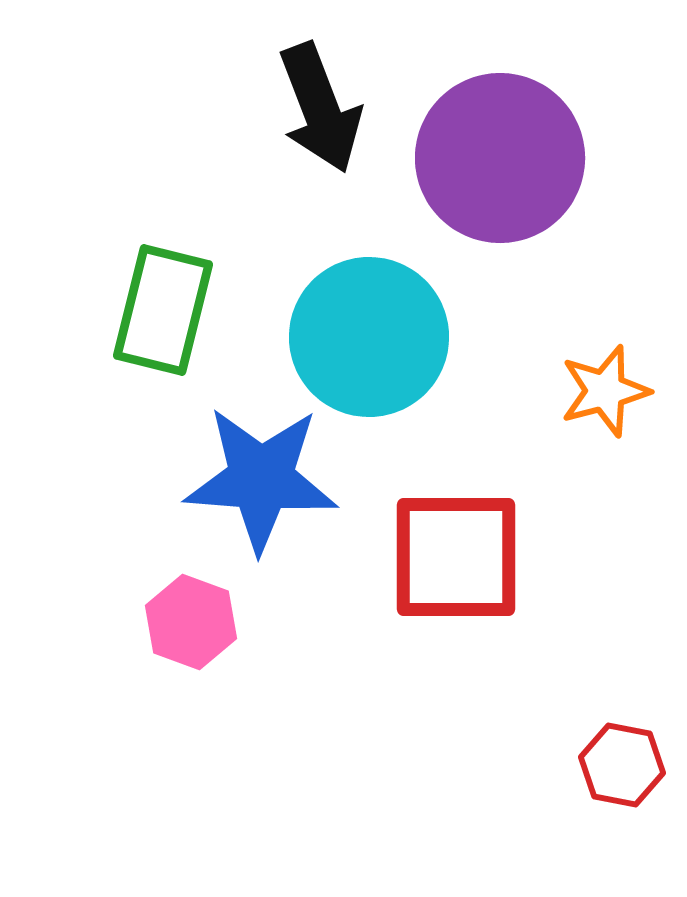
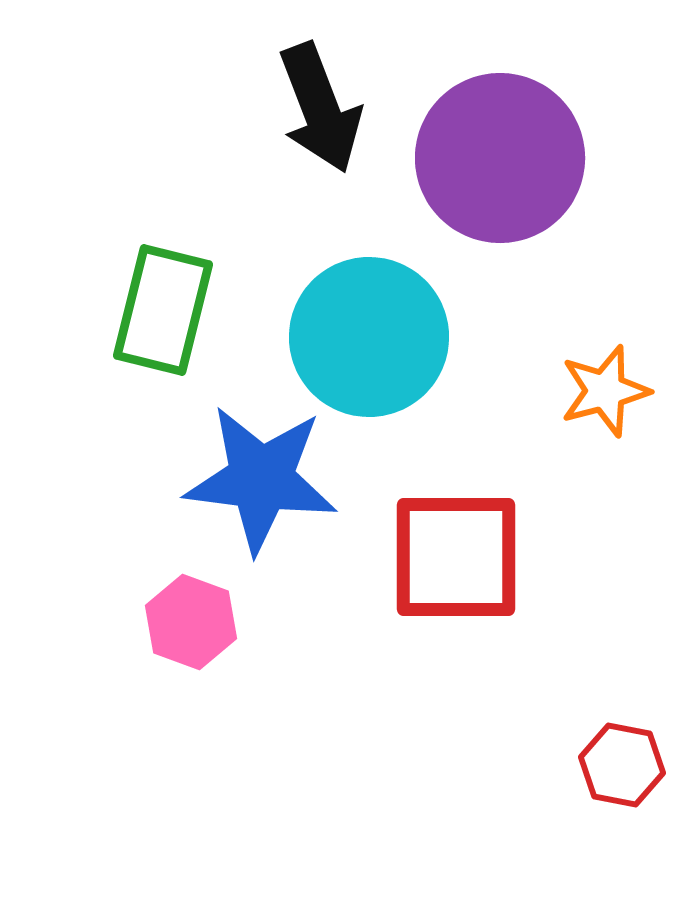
blue star: rotated 3 degrees clockwise
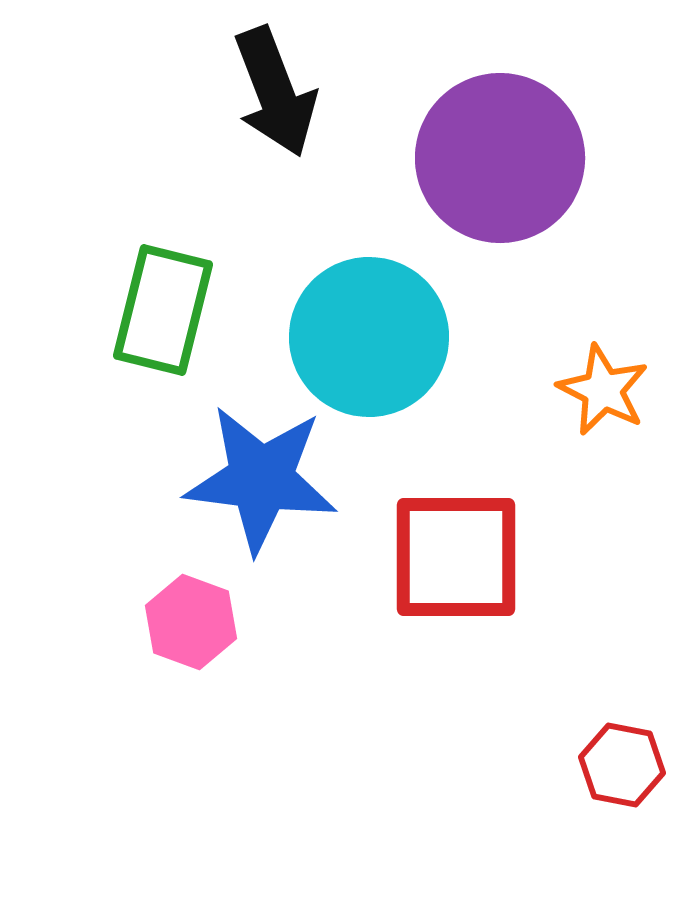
black arrow: moved 45 px left, 16 px up
orange star: moved 2 px left, 1 px up; rotated 30 degrees counterclockwise
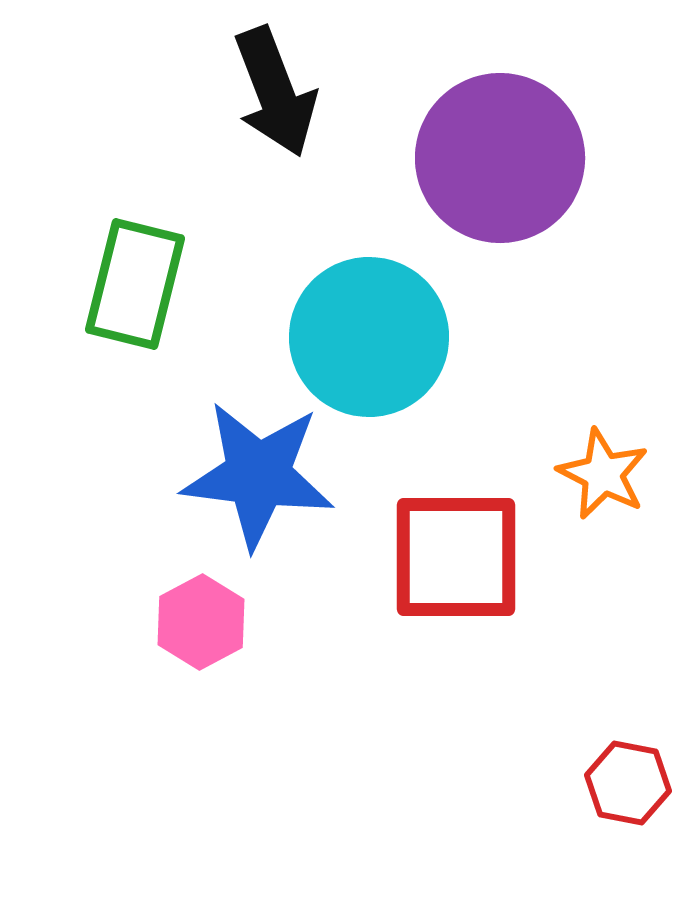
green rectangle: moved 28 px left, 26 px up
orange star: moved 84 px down
blue star: moved 3 px left, 4 px up
pink hexagon: moved 10 px right; rotated 12 degrees clockwise
red hexagon: moved 6 px right, 18 px down
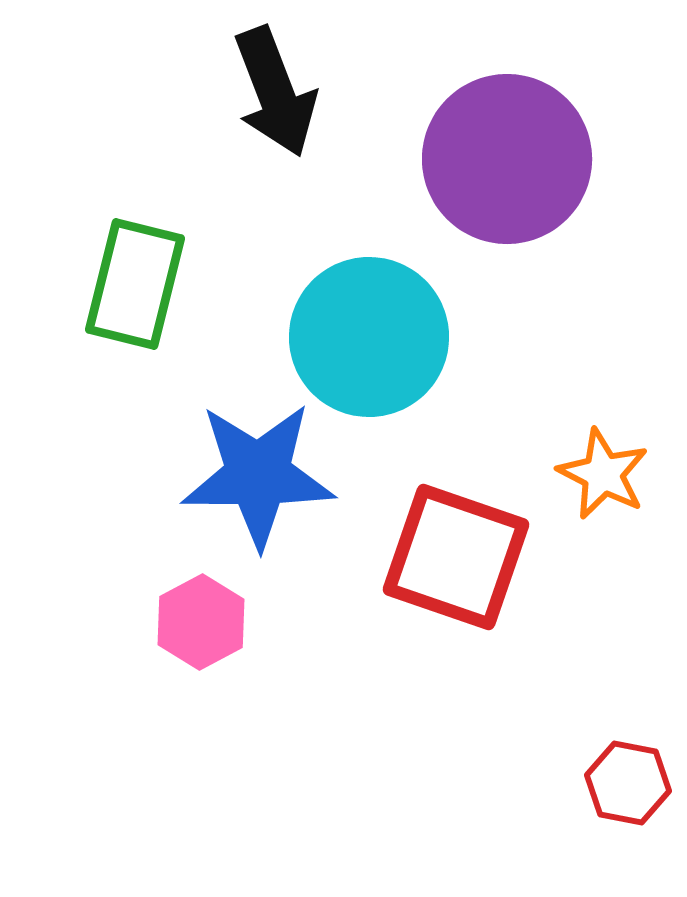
purple circle: moved 7 px right, 1 px down
blue star: rotated 7 degrees counterclockwise
red square: rotated 19 degrees clockwise
